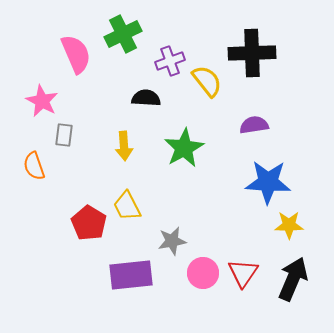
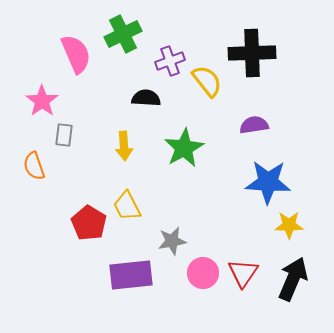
pink star: rotated 8 degrees clockwise
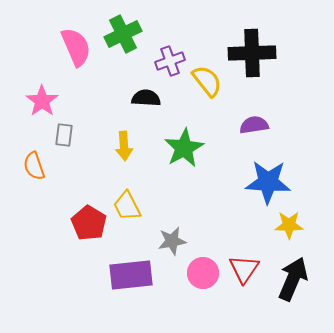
pink semicircle: moved 7 px up
red triangle: moved 1 px right, 4 px up
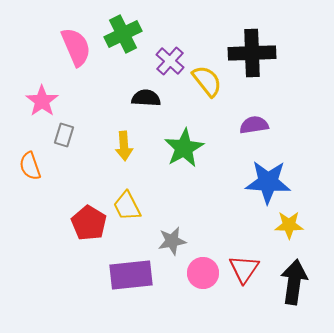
purple cross: rotated 28 degrees counterclockwise
gray rectangle: rotated 10 degrees clockwise
orange semicircle: moved 4 px left
black arrow: moved 1 px right, 3 px down; rotated 15 degrees counterclockwise
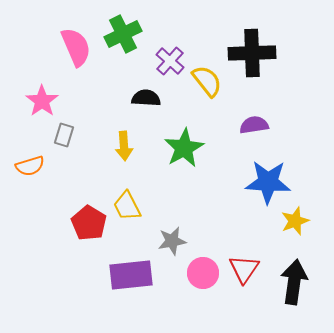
orange semicircle: rotated 88 degrees counterclockwise
yellow star: moved 6 px right, 4 px up; rotated 20 degrees counterclockwise
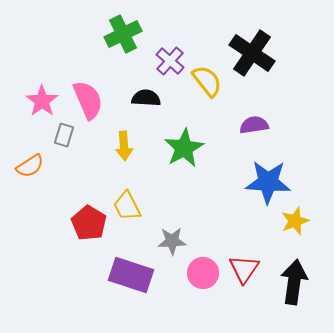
pink semicircle: moved 12 px right, 53 px down
black cross: rotated 36 degrees clockwise
orange semicircle: rotated 16 degrees counterclockwise
gray star: rotated 8 degrees clockwise
purple rectangle: rotated 24 degrees clockwise
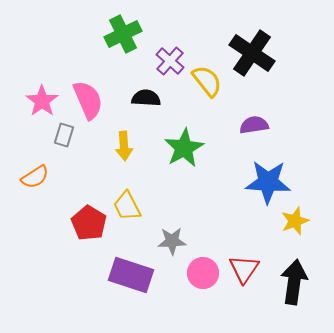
orange semicircle: moved 5 px right, 11 px down
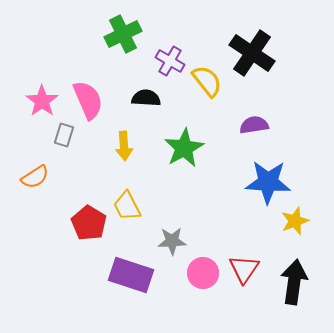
purple cross: rotated 12 degrees counterclockwise
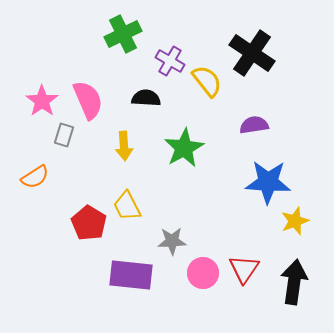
purple rectangle: rotated 12 degrees counterclockwise
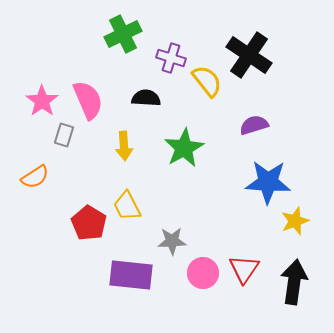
black cross: moved 3 px left, 2 px down
purple cross: moved 1 px right, 3 px up; rotated 12 degrees counterclockwise
purple semicircle: rotated 8 degrees counterclockwise
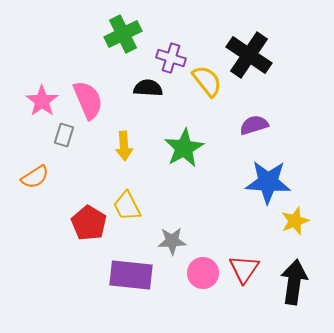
black semicircle: moved 2 px right, 10 px up
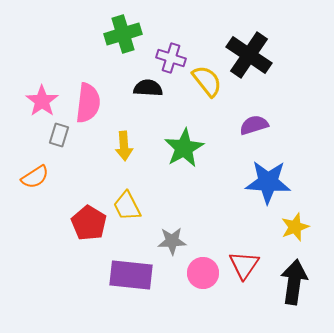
green cross: rotated 9 degrees clockwise
pink semicircle: moved 3 px down; rotated 30 degrees clockwise
gray rectangle: moved 5 px left
yellow star: moved 6 px down
red triangle: moved 4 px up
